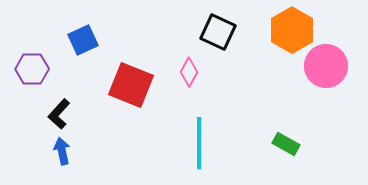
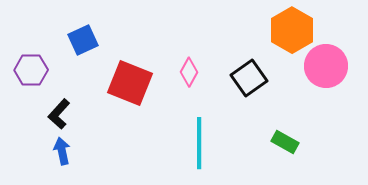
black square: moved 31 px right, 46 px down; rotated 30 degrees clockwise
purple hexagon: moved 1 px left, 1 px down
red square: moved 1 px left, 2 px up
green rectangle: moved 1 px left, 2 px up
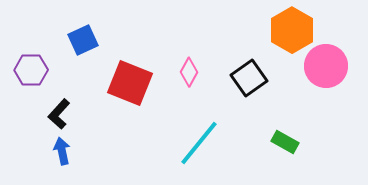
cyan line: rotated 39 degrees clockwise
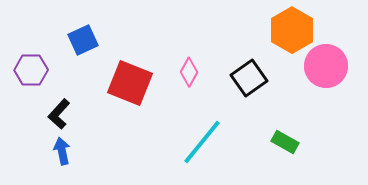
cyan line: moved 3 px right, 1 px up
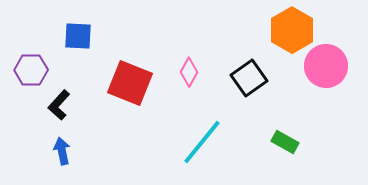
blue square: moved 5 px left, 4 px up; rotated 28 degrees clockwise
black L-shape: moved 9 px up
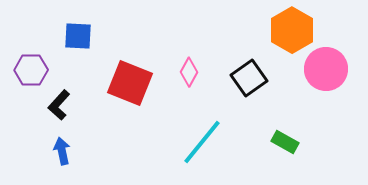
pink circle: moved 3 px down
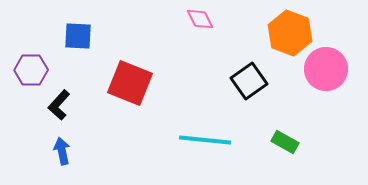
orange hexagon: moved 2 px left, 3 px down; rotated 9 degrees counterclockwise
pink diamond: moved 11 px right, 53 px up; rotated 56 degrees counterclockwise
black square: moved 3 px down
cyan line: moved 3 px right, 2 px up; rotated 57 degrees clockwise
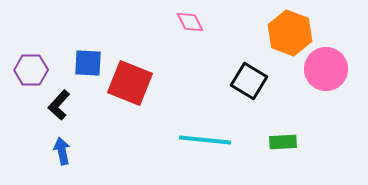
pink diamond: moved 10 px left, 3 px down
blue square: moved 10 px right, 27 px down
black square: rotated 24 degrees counterclockwise
green rectangle: moved 2 px left; rotated 32 degrees counterclockwise
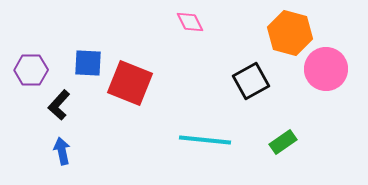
orange hexagon: rotated 6 degrees counterclockwise
black square: moved 2 px right; rotated 30 degrees clockwise
green rectangle: rotated 32 degrees counterclockwise
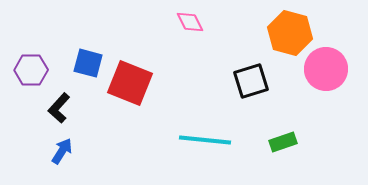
blue square: rotated 12 degrees clockwise
black square: rotated 12 degrees clockwise
black L-shape: moved 3 px down
green rectangle: rotated 16 degrees clockwise
blue arrow: rotated 44 degrees clockwise
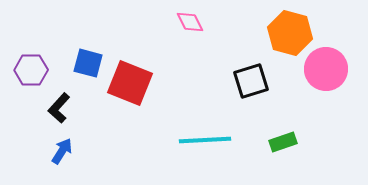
cyan line: rotated 9 degrees counterclockwise
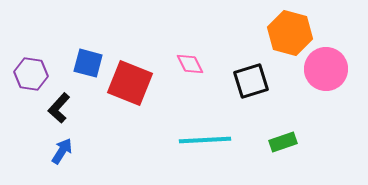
pink diamond: moved 42 px down
purple hexagon: moved 4 px down; rotated 8 degrees clockwise
